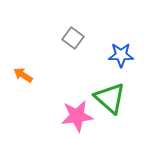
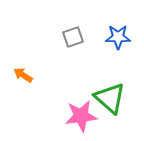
gray square: moved 1 px up; rotated 35 degrees clockwise
blue star: moved 3 px left, 18 px up
pink star: moved 4 px right
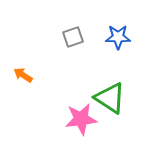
green triangle: rotated 8 degrees counterclockwise
pink star: moved 3 px down
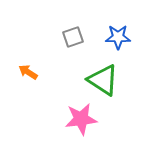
orange arrow: moved 5 px right, 3 px up
green triangle: moved 7 px left, 18 px up
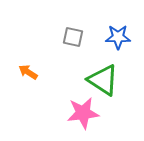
gray square: rotated 30 degrees clockwise
pink star: moved 2 px right, 6 px up
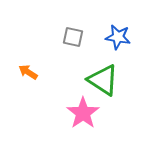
blue star: rotated 10 degrees clockwise
pink star: rotated 28 degrees counterclockwise
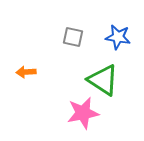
orange arrow: moved 2 px left; rotated 36 degrees counterclockwise
pink star: rotated 24 degrees clockwise
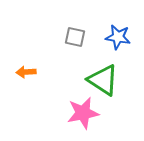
gray square: moved 2 px right
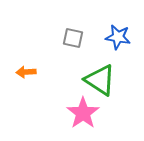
gray square: moved 2 px left, 1 px down
green triangle: moved 3 px left
pink star: rotated 24 degrees counterclockwise
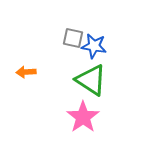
blue star: moved 24 px left, 9 px down
green triangle: moved 9 px left
pink star: moved 4 px down
